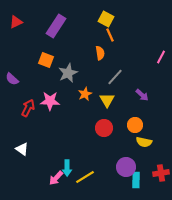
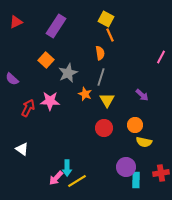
orange square: rotated 21 degrees clockwise
gray line: moved 14 px left; rotated 24 degrees counterclockwise
orange star: rotated 24 degrees counterclockwise
yellow line: moved 8 px left, 4 px down
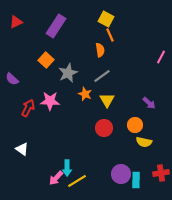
orange semicircle: moved 3 px up
gray line: moved 1 px right, 1 px up; rotated 36 degrees clockwise
purple arrow: moved 7 px right, 8 px down
purple circle: moved 5 px left, 7 px down
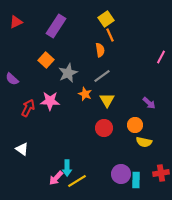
yellow square: rotated 28 degrees clockwise
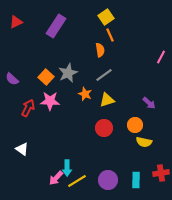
yellow square: moved 2 px up
orange square: moved 17 px down
gray line: moved 2 px right, 1 px up
yellow triangle: rotated 42 degrees clockwise
purple circle: moved 13 px left, 6 px down
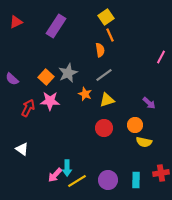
pink arrow: moved 1 px left, 3 px up
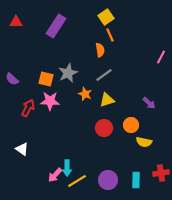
red triangle: rotated 24 degrees clockwise
orange square: moved 2 px down; rotated 28 degrees counterclockwise
orange circle: moved 4 px left
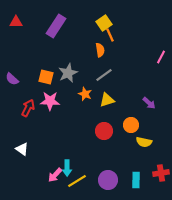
yellow square: moved 2 px left, 6 px down
orange square: moved 2 px up
red circle: moved 3 px down
